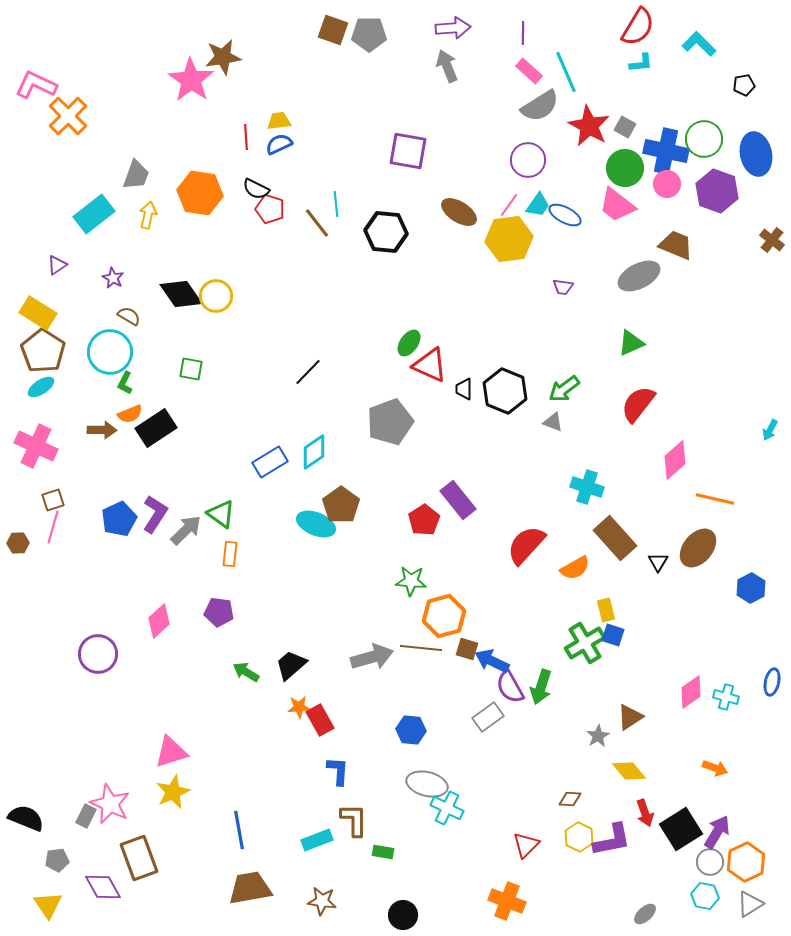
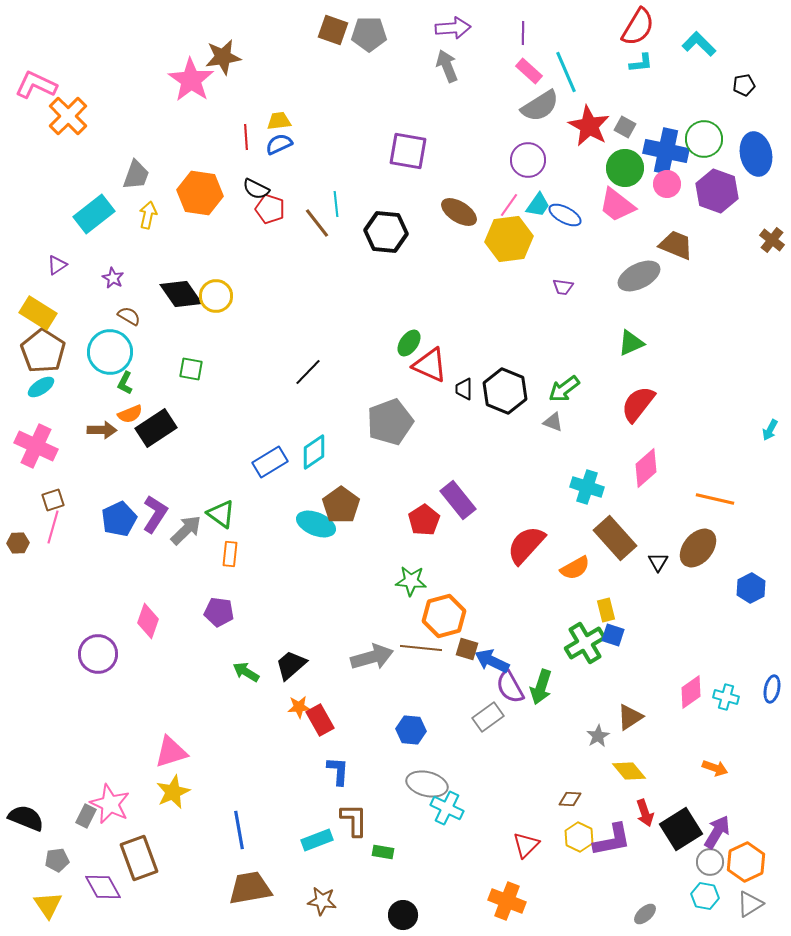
pink diamond at (675, 460): moved 29 px left, 8 px down
pink diamond at (159, 621): moved 11 px left; rotated 28 degrees counterclockwise
blue ellipse at (772, 682): moved 7 px down
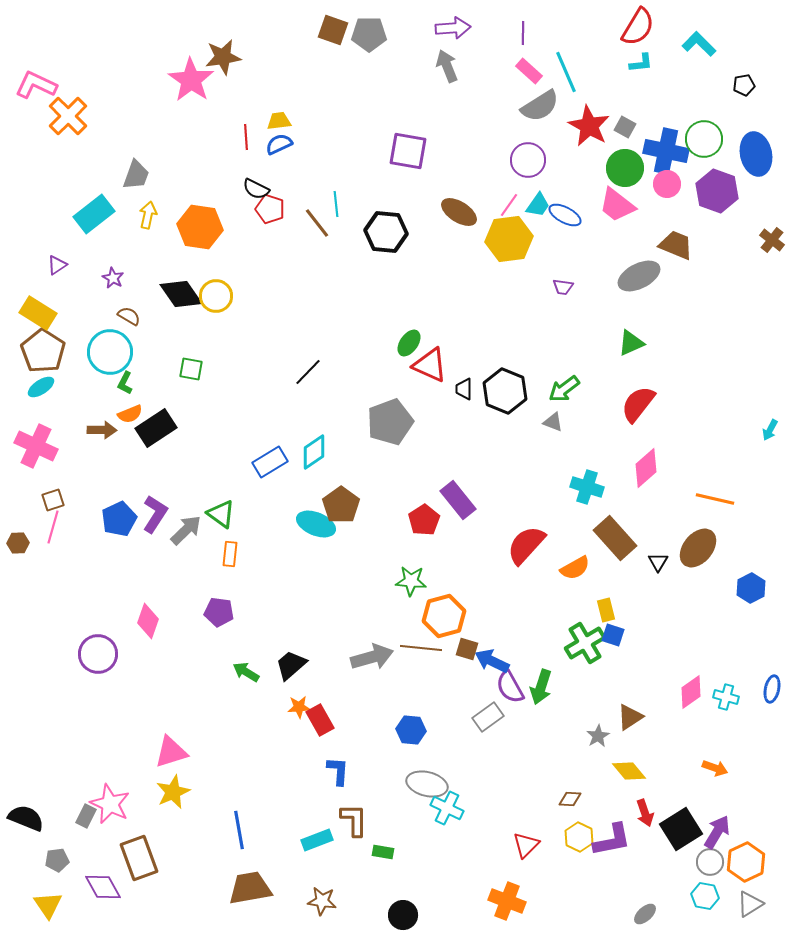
orange hexagon at (200, 193): moved 34 px down
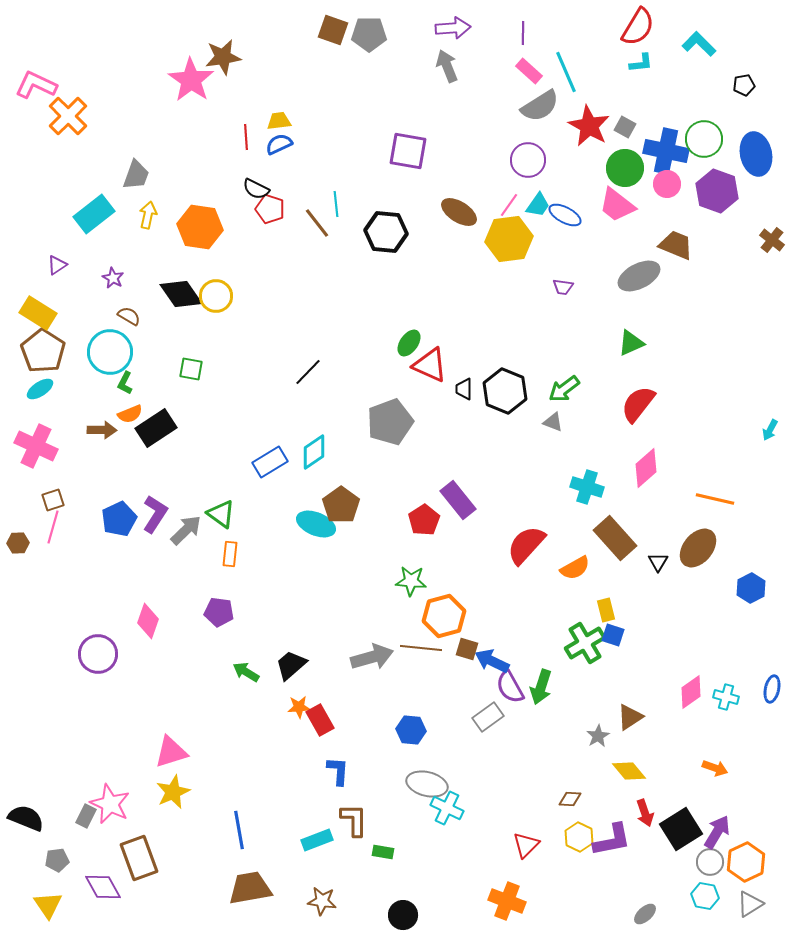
cyan ellipse at (41, 387): moved 1 px left, 2 px down
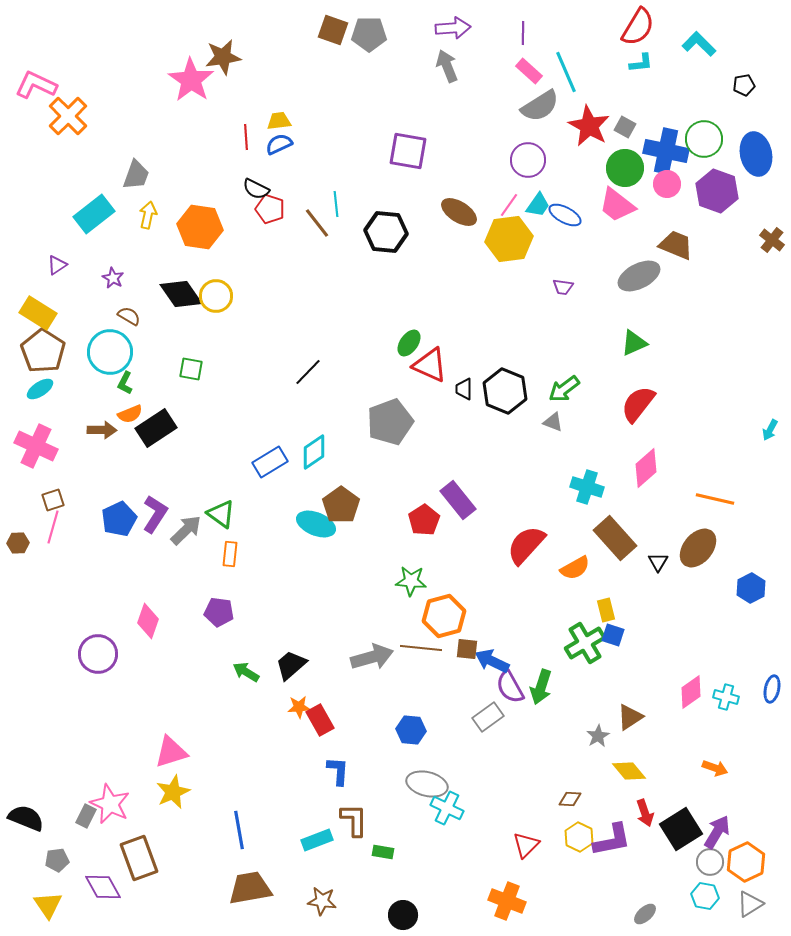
green triangle at (631, 343): moved 3 px right
brown square at (467, 649): rotated 10 degrees counterclockwise
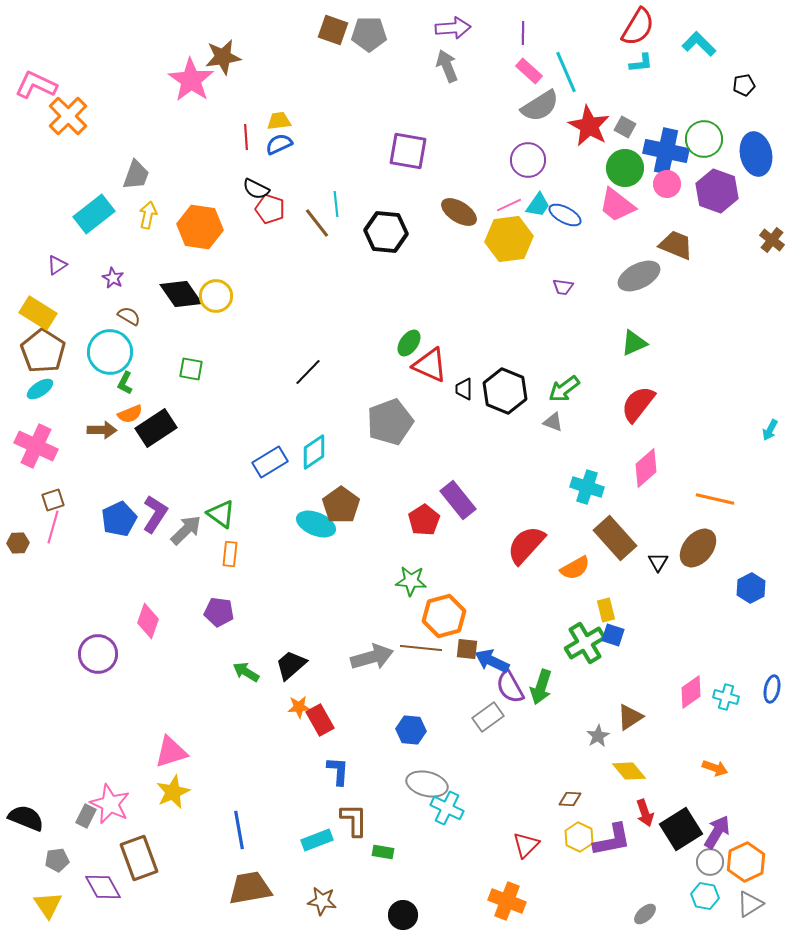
pink line at (509, 205): rotated 30 degrees clockwise
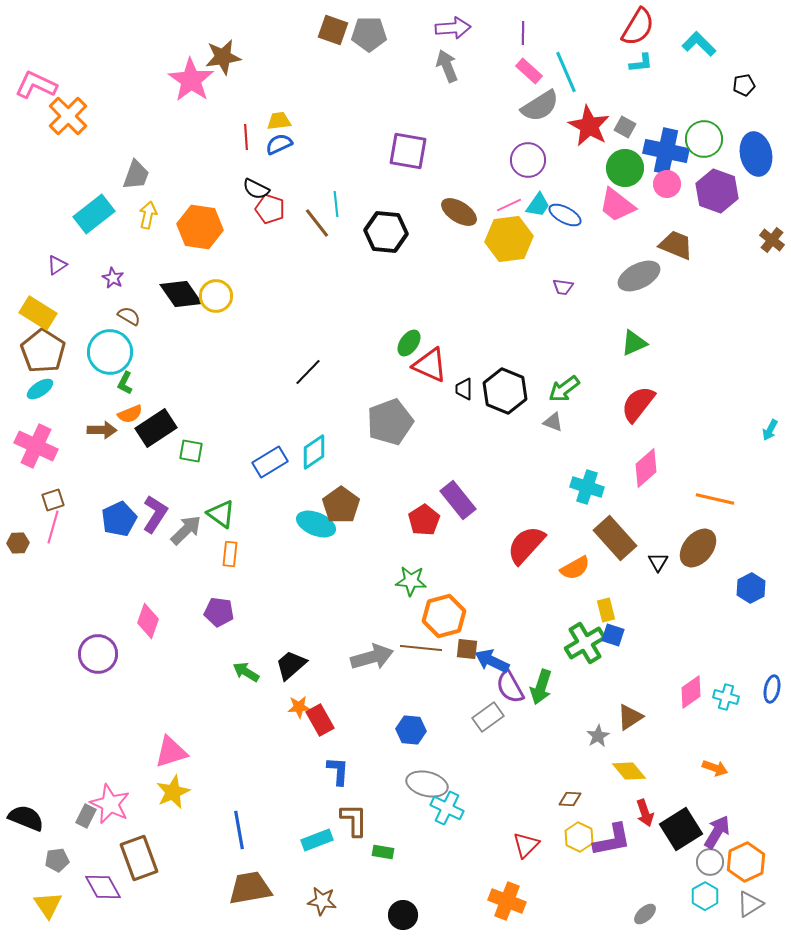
green square at (191, 369): moved 82 px down
cyan hexagon at (705, 896): rotated 20 degrees clockwise
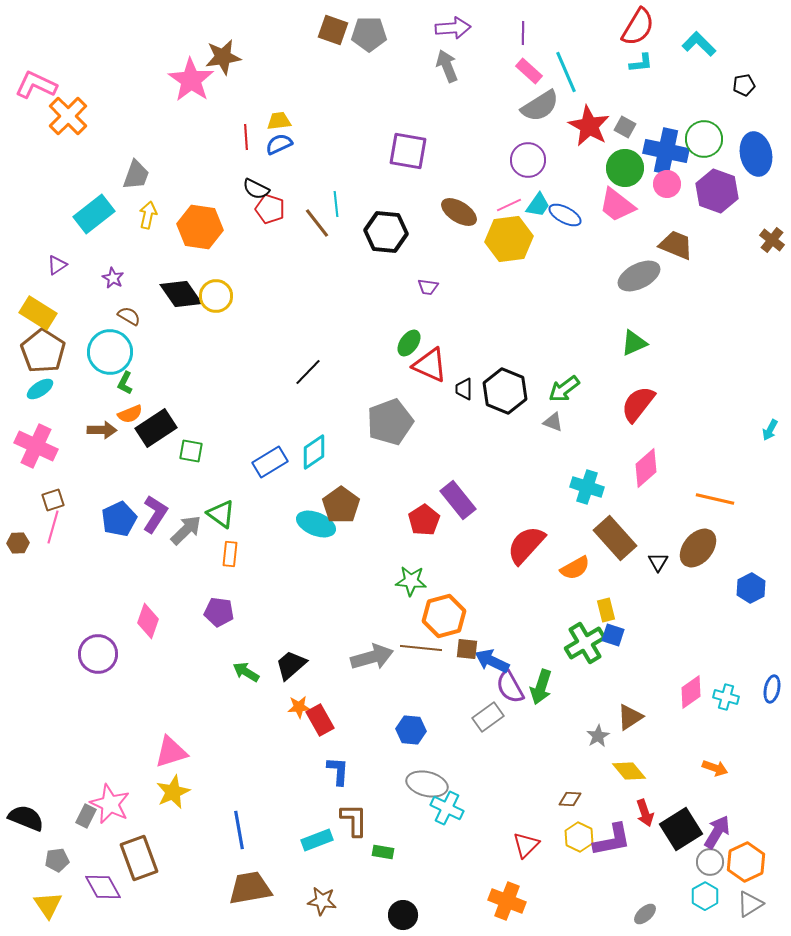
purple trapezoid at (563, 287): moved 135 px left
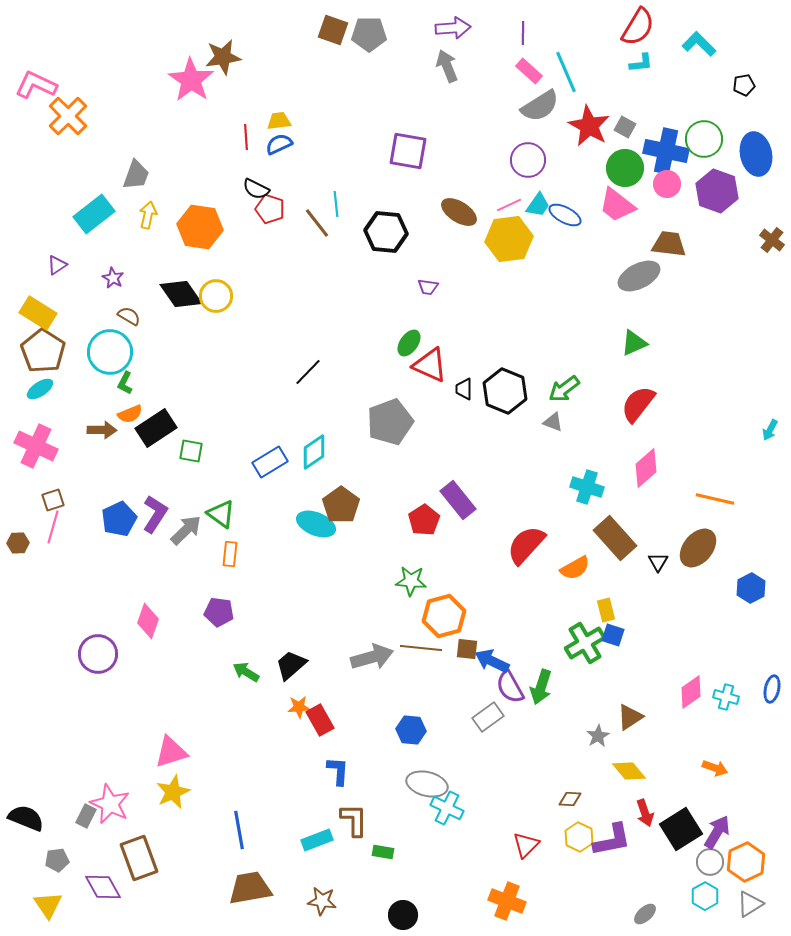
brown trapezoid at (676, 245): moved 7 px left, 1 px up; rotated 15 degrees counterclockwise
